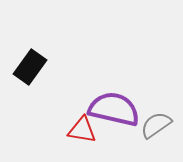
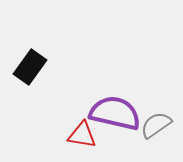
purple semicircle: moved 1 px right, 4 px down
red triangle: moved 5 px down
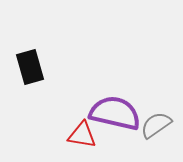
black rectangle: rotated 52 degrees counterclockwise
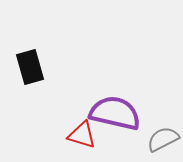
gray semicircle: moved 7 px right, 14 px down; rotated 8 degrees clockwise
red triangle: rotated 8 degrees clockwise
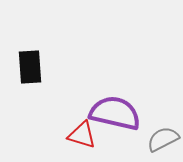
black rectangle: rotated 12 degrees clockwise
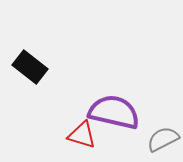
black rectangle: rotated 48 degrees counterclockwise
purple semicircle: moved 1 px left, 1 px up
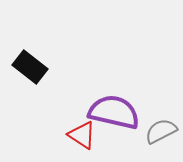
red triangle: rotated 16 degrees clockwise
gray semicircle: moved 2 px left, 8 px up
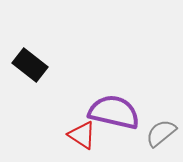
black rectangle: moved 2 px up
gray semicircle: moved 2 px down; rotated 12 degrees counterclockwise
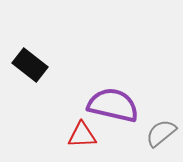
purple semicircle: moved 1 px left, 7 px up
red triangle: rotated 36 degrees counterclockwise
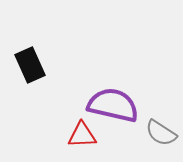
black rectangle: rotated 28 degrees clockwise
gray semicircle: rotated 108 degrees counterclockwise
